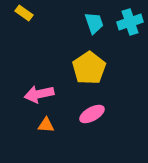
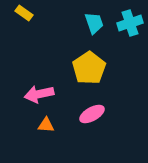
cyan cross: moved 1 px down
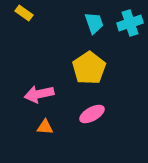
orange triangle: moved 1 px left, 2 px down
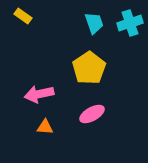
yellow rectangle: moved 1 px left, 3 px down
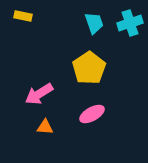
yellow rectangle: rotated 24 degrees counterclockwise
pink arrow: rotated 20 degrees counterclockwise
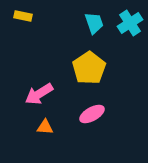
cyan cross: rotated 15 degrees counterclockwise
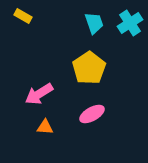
yellow rectangle: rotated 18 degrees clockwise
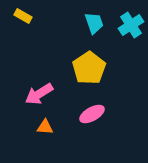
cyan cross: moved 1 px right, 2 px down
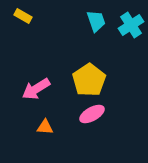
cyan trapezoid: moved 2 px right, 2 px up
yellow pentagon: moved 12 px down
pink arrow: moved 3 px left, 5 px up
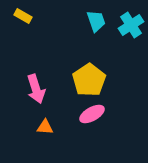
pink arrow: rotated 76 degrees counterclockwise
